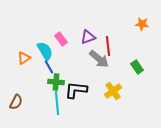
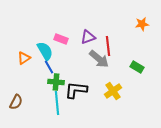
orange star: rotated 16 degrees counterclockwise
pink rectangle: rotated 32 degrees counterclockwise
green rectangle: rotated 24 degrees counterclockwise
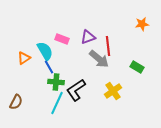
pink rectangle: moved 1 px right
black L-shape: rotated 40 degrees counterclockwise
cyan line: rotated 30 degrees clockwise
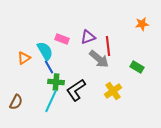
cyan line: moved 6 px left, 2 px up
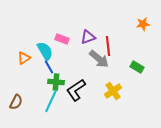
orange star: moved 1 px right
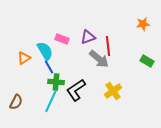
green rectangle: moved 10 px right, 6 px up
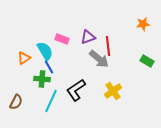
green cross: moved 14 px left, 3 px up
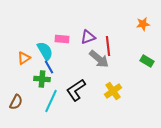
pink rectangle: rotated 16 degrees counterclockwise
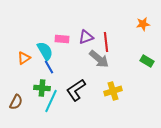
purple triangle: moved 2 px left
red line: moved 2 px left, 4 px up
green cross: moved 9 px down
yellow cross: rotated 18 degrees clockwise
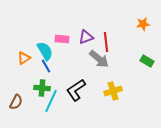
blue line: moved 3 px left, 1 px up
